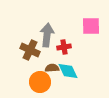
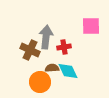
gray arrow: moved 1 px left, 2 px down
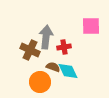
brown semicircle: moved 1 px right, 1 px up; rotated 24 degrees clockwise
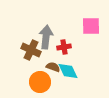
brown cross: moved 1 px right
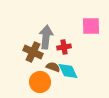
brown cross: moved 2 px right, 2 px down
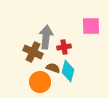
brown semicircle: moved 1 px down
cyan diamond: rotated 40 degrees clockwise
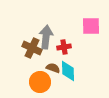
brown cross: moved 1 px left, 4 px up
cyan diamond: rotated 15 degrees counterclockwise
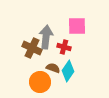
pink square: moved 14 px left
red cross: rotated 24 degrees clockwise
cyan diamond: rotated 35 degrees clockwise
